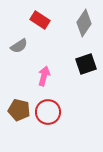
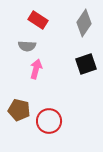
red rectangle: moved 2 px left
gray semicircle: moved 8 px right; rotated 36 degrees clockwise
pink arrow: moved 8 px left, 7 px up
red circle: moved 1 px right, 9 px down
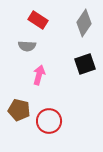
black square: moved 1 px left
pink arrow: moved 3 px right, 6 px down
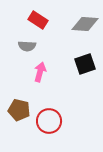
gray diamond: moved 1 px right, 1 px down; rotated 60 degrees clockwise
pink arrow: moved 1 px right, 3 px up
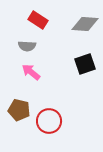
pink arrow: moved 9 px left; rotated 66 degrees counterclockwise
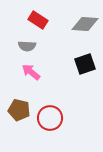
red circle: moved 1 px right, 3 px up
